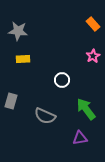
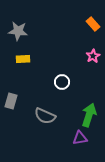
white circle: moved 2 px down
green arrow: moved 3 px right, 6 px down; rotated 55 degrees clockwise
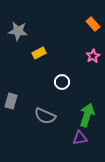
yellow rectangle: moved 16 px right, 6 px up; rotated 24 degrees counterclockwise
green arrow: moved 2 px left
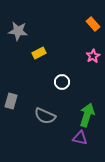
purple triangle: rotated 21 degrees clockwise
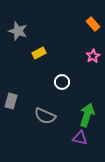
gray star: rotated 12 degrees clockwise
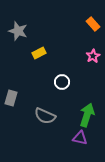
gray rectangle: moved 3 px up
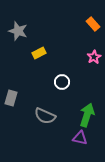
pink star: moved 1 px right, 1 px down
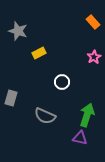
orange rectangle: moved 2 px up
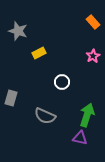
pink star: moved 1 px left, 1 px up
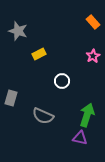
yellow rectangle: moved 1 px down
white circle: moved 1 px up
gray semicircle: moved 2 px left
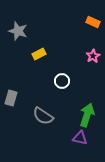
orange rectangle: rotated 24 degrees counterclockwise
gray semicircle: rotated 10 degrees clockwise
